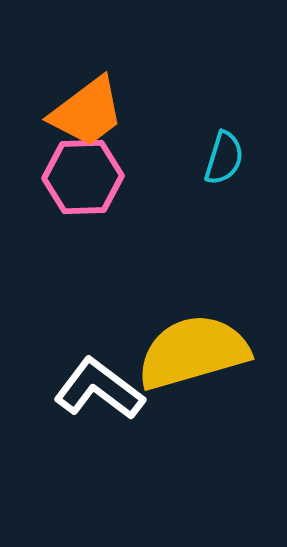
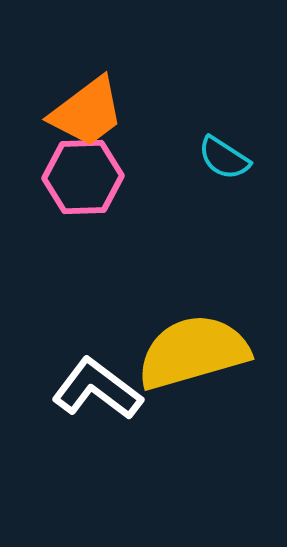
cyan semicircle: rotated 106 degrees clockwise
white L-shape: moved 2 px left
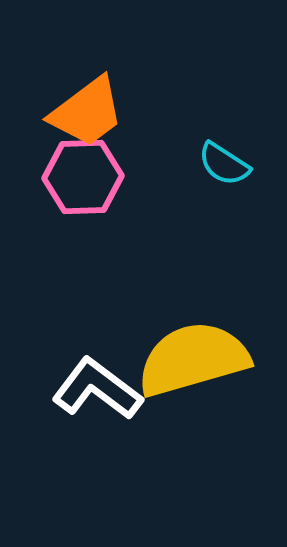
cyan semicircle: moved 6 px down
yellow semicircle: moved 7 px down
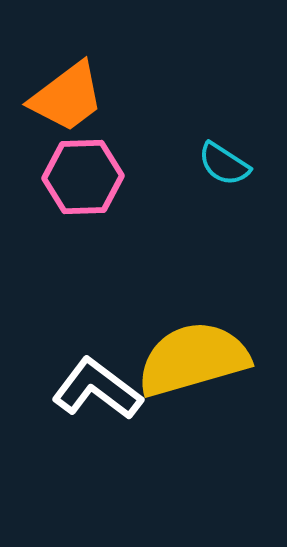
orange trapezoid: moved 20 px left, 15 px up
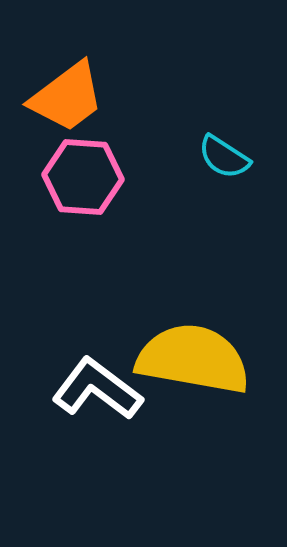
cyan semicircle: moved 7 px up
pink hexagon: rotated 6 degrees clockwise
yellow semicircle: rotated 26 degrees clockwise
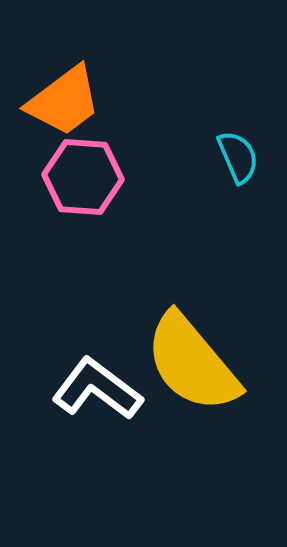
orange trapezoid: moved 3 px left, 4 px down
cyan semicircle: moved 14 px right; rotated 146 degrees counterclockwise
yellow semicircle: moved 1 px left, 4 px down; rotated 140 degrees counterclockwise
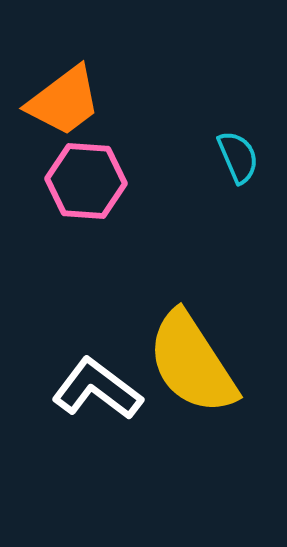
pink hexagon: moved 3 px right, 4 px down
yellow semicircle: rotated 7 degrees clockwise
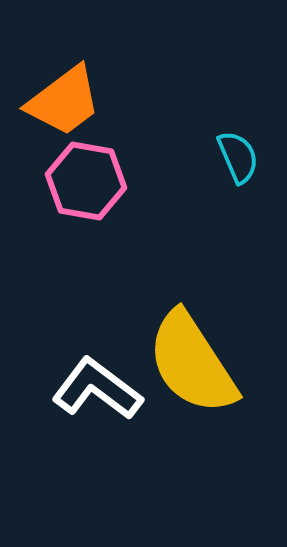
pink hexagon: rotated 6 degrees clockwise
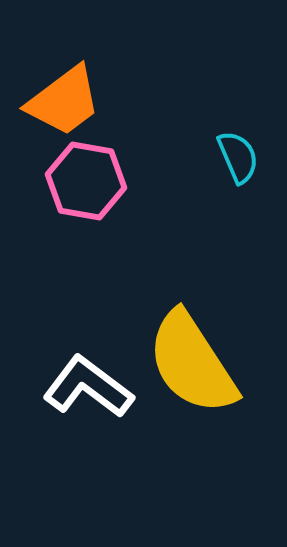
white L-shape: moved 9 px left, 2 px up
